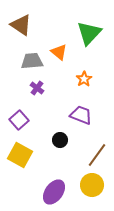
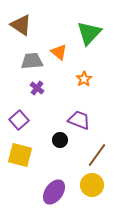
purple trapezoid: moved 2 px left, 5 px down
yellow square: rotated 15 degrees counterclockwise
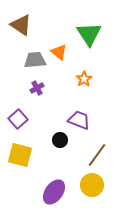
green triangle: moved 1 px down; rotated 16 degrees counterclockwise
gray trapezoid: moved 3 px right, 1 px up
purple cross: rotated 24 degrees clockwise
purple square: moved 1 px left, 1 px up
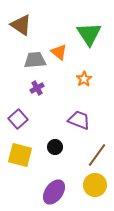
black circle: moved 5 px left, 7 px down
yellow circle: moved 3 px right
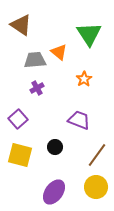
yellow circle: moved 1 px right, 2 px down
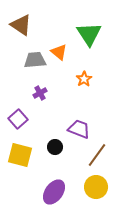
purple cross: moved 3 px right, 5 px down
purple trapezoid: moved 9 px down
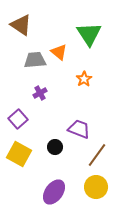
yellow square: moved 1 px left, 1 px up; rotated 15 degrees clockwise
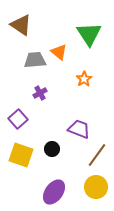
black circle: moved 3 px left, 2 px down
yellow square: moved 2 px right, 1 px down; rotated 10 degrees counterclockwise
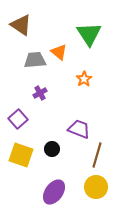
brown line: rotated 20 degrees counterclockwise
